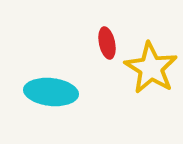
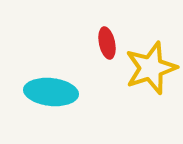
yellow star: rotated 22 degrees clockwise
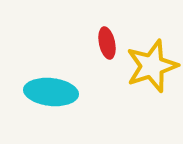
yellow star: moved 1 px right, 2 px up
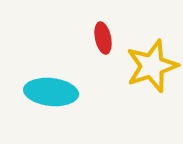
red ellipse: moved 4 px left, 5 px up
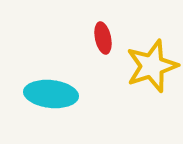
cyan ellipse: moved 2 px down
